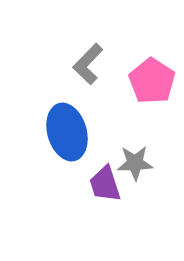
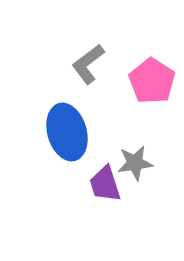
gray L-shape: rotated 9 degrees clockwise
gray star: rotated 6 degrees counterclockwise
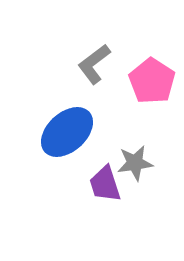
gray L-shape: moved 6 px right
blue ellipse: rotated 64 degrees clockwise
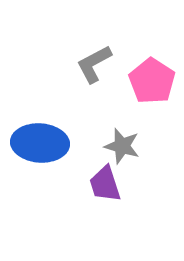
gray L-shape: rotated 9 degrees clockwise
blue ellipse: moved 27 px left, 11 px down; rotated 46 degrees clockwise
gray star: moved 13 px left, 17 px up; rotated 24 degrees clockwise
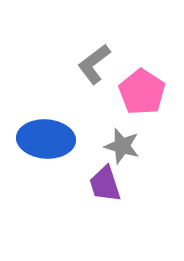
gray L-shape: rotated 9 degrees counterclockwise
pink pentagon: moved 10 px left, 11 px down
blue ellipse: moved 6 px right, 4 px up
